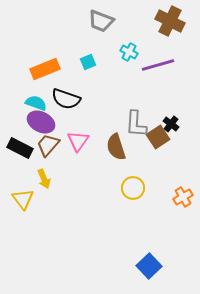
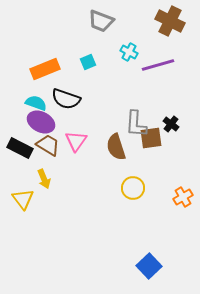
brown square: moved 7 px left, 1 px down; rotated 25 degrees clockwise
pink triangle: moved 2 px left
brown trapezoid: rotated 80 degrees clockwise
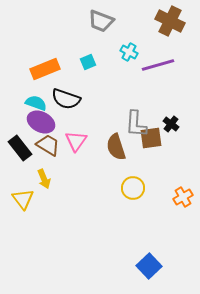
black rectangle: rotated 25 degrees clockwise
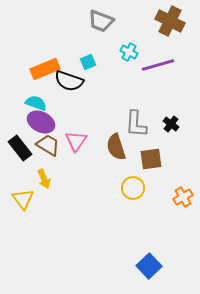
black semicircle: moved 3 px right, 18 px up
brown square: moved 21 px down
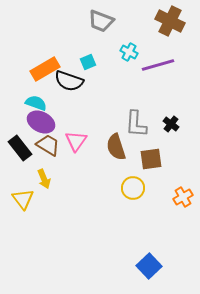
orange rectangle: rotated 8 degrees counterclockwise
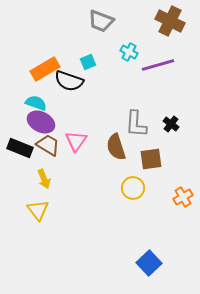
black rectangle: rotated 30 degrees counterclockwise
yellow triangle: moved 15 px right, 11 px down
blue square: moved 3 px up
